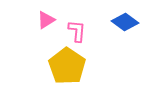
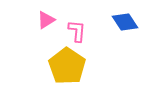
blue diamond: rotated 20 degrees clockwise
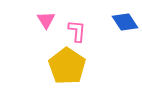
pink triangle: rotated 30 degrees counterclockwise
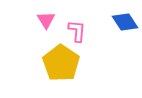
yellow pentagon: moved 6 px left, 3 px up
